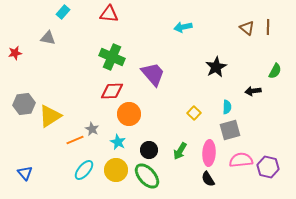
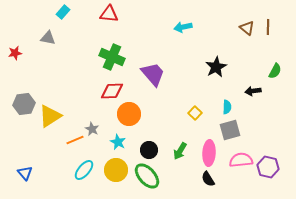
yellow square: moved 1 px right
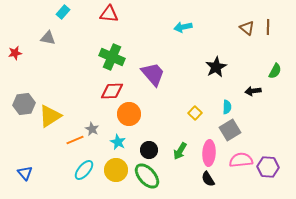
gray square: rotated 15 degrees counterclockwise
purple hexagon: rotated 10 degrees counterclockwise
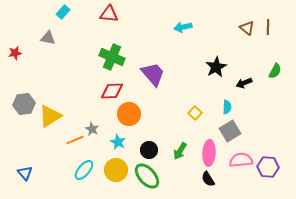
black arrow: moved 9 px left, 8 px up; rotated 14 degrees counterclockwise
gray square: moved 1 px down
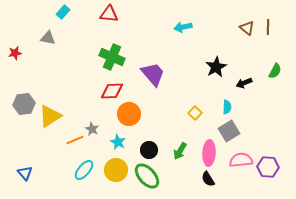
gray square: moved 1 px left
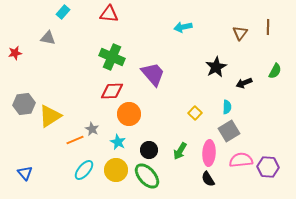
brown triangle: moved 7 px left, 5 px down; rotated 28 degrees clockwise
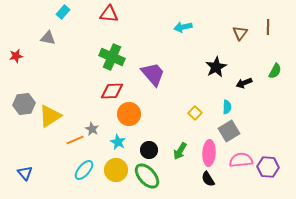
red star: moved 1 px right, 3 px down
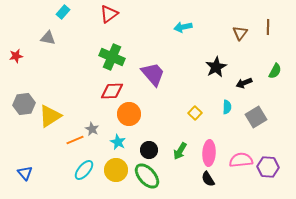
red triangle: rotated 42 degrees counterclockwise
gray square: moved 27 px right, 14 px up
